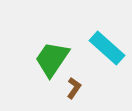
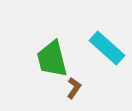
green trapezoid: rotated 48 degrees counterclockwise
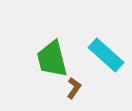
cyan rectangle: moved 1 px left, 7 px down
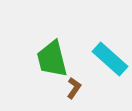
cyan rectangle: moved 4 px right, 4 px down
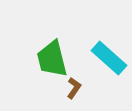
cyan rectangle: moved 1 px left, 1 px up
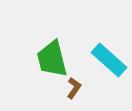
cyan rectangle: moved 2 px down
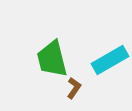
cyan rectangle: moved 1 px right; rotated 72 degrees counterclockwise
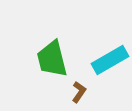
brown L-shape: moved 5 px right, 4 px down
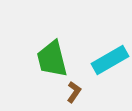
brown L-shape: moved 5 px left
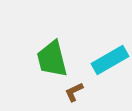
brown L-shape: rotated 150 degrees counterclockwise
